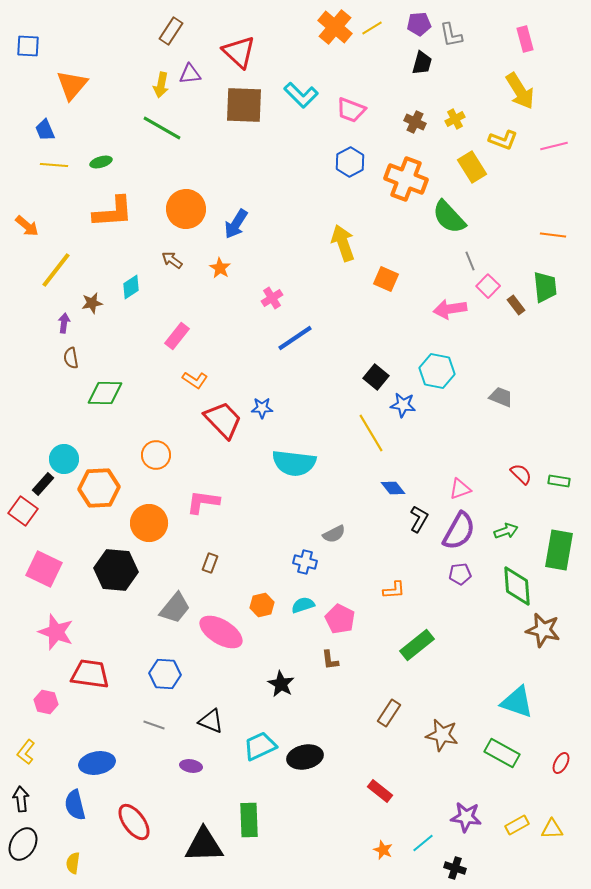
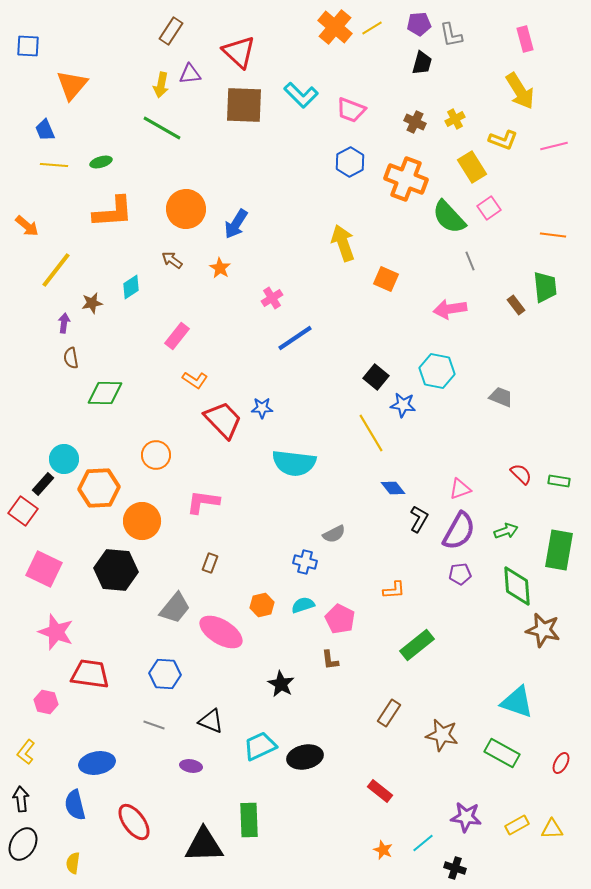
pink square at (488, 286): moved 1 px right, 78 px up; rotated 10 degrees clockwise
orange circle at (149, 523): moved 7 px left, 2 px up
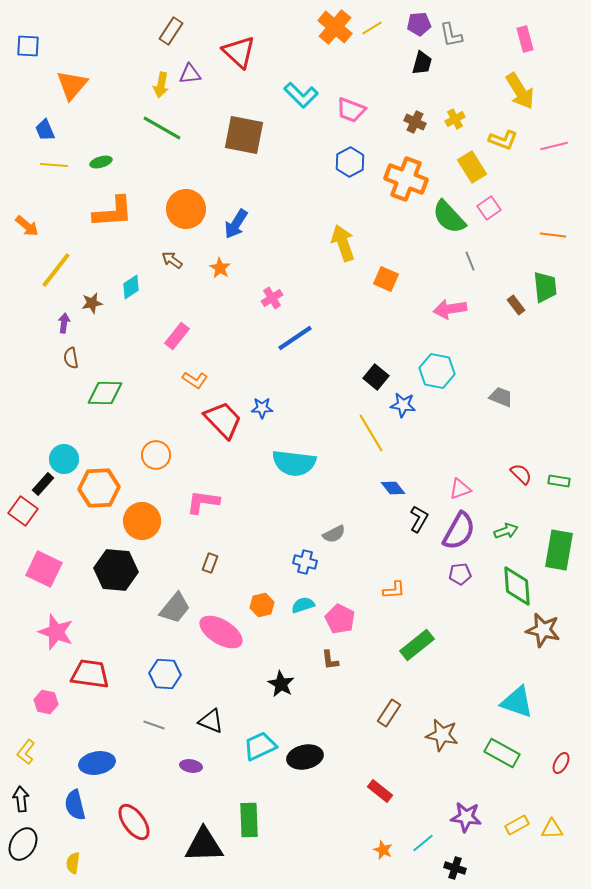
brown square at (244, 105): moved 30 px down; rotated 9 degrees clockwise
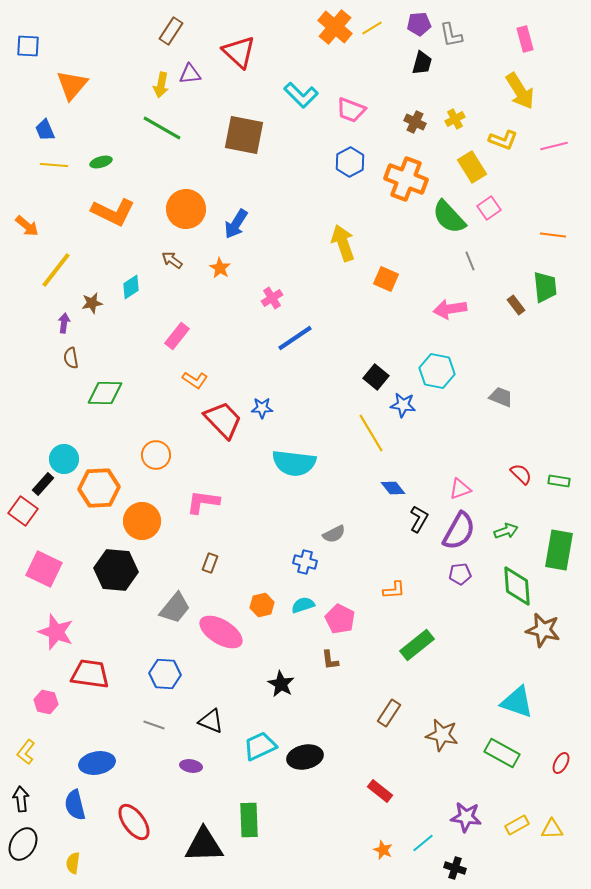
orange L-shape at (113, 212): rotated 30 degrees clockwise
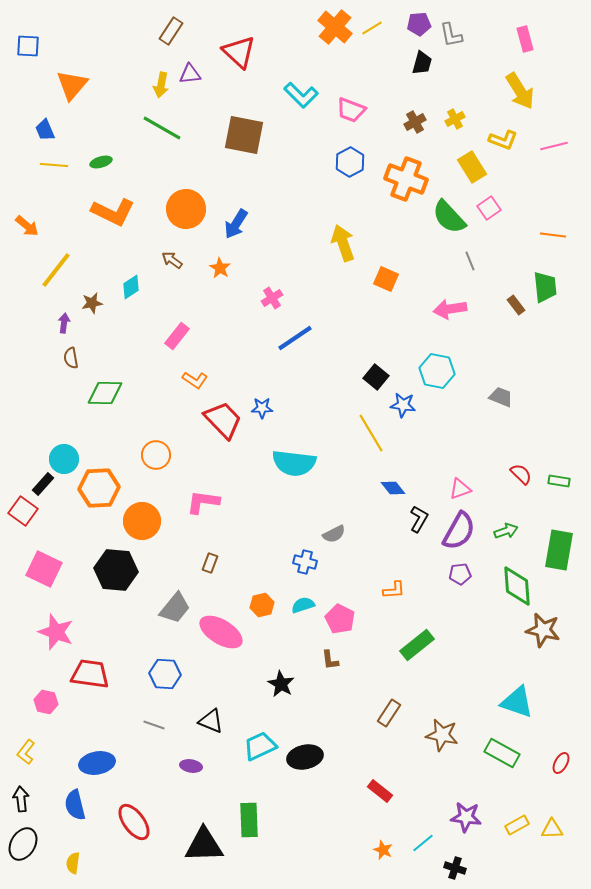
brown cross at (415, 122): rotated 35 degrees clockwise
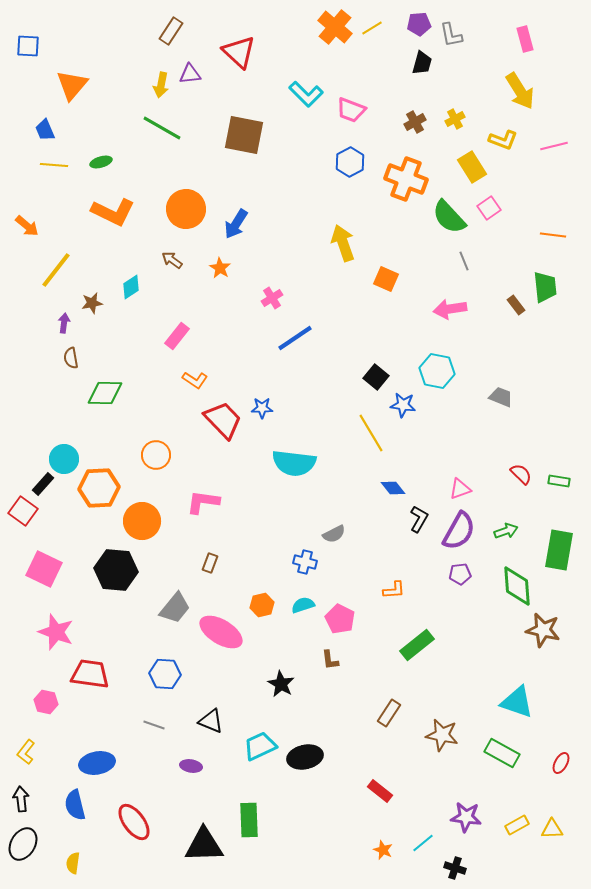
cyan L-shape at (301, 95): moved 5 px right, 1 px up
gray line at (470, 261): moved 6 px left
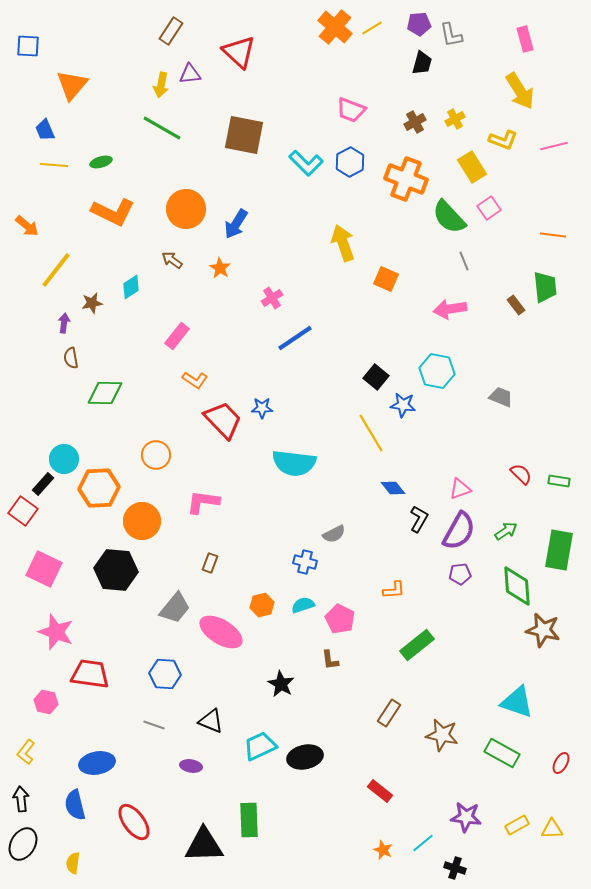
cyan L-shape at (306, 94): moved 69 px down
green arrow at (506, 531): rotated 15 degrees counterclockwise
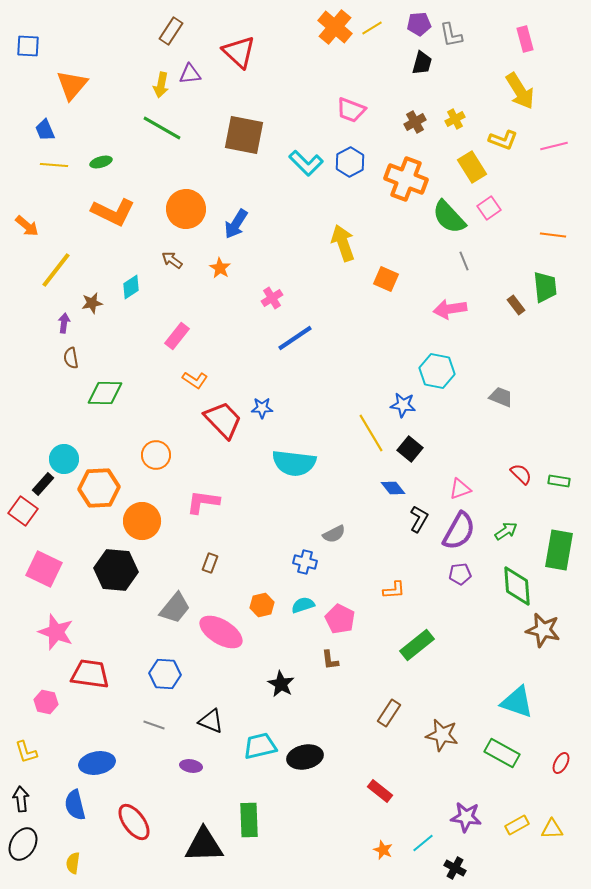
black square at (376, 377): moved 34 px right, 72 px down
cyan trapezoid at (260, 746): rotated 12 degrees clockwise
yellow L-shape at (26, 752): rotated 55 degrees counterclockwise
black cross at (455, 868): rotated 10 degrees clockwise
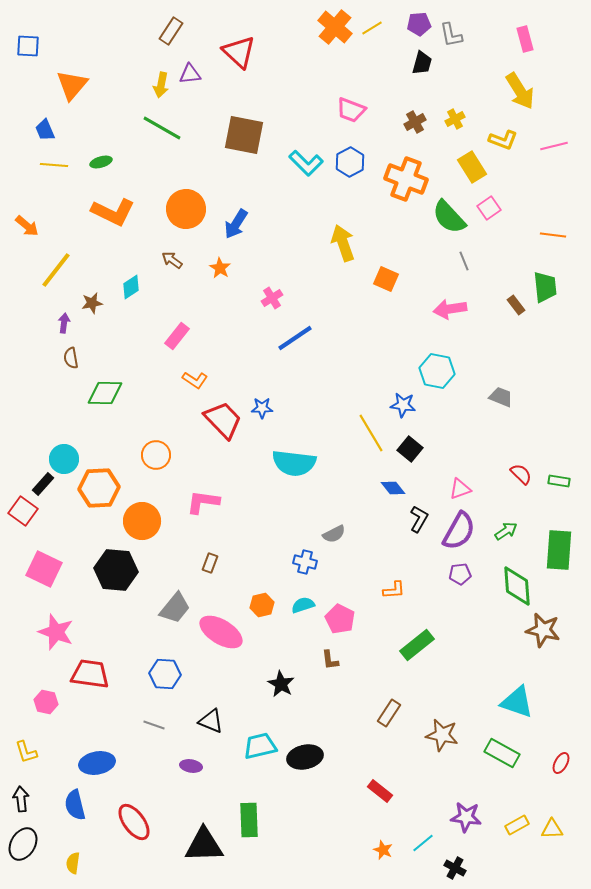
green rectangle at (559, 550): rotated 6 degrees counterclockwise
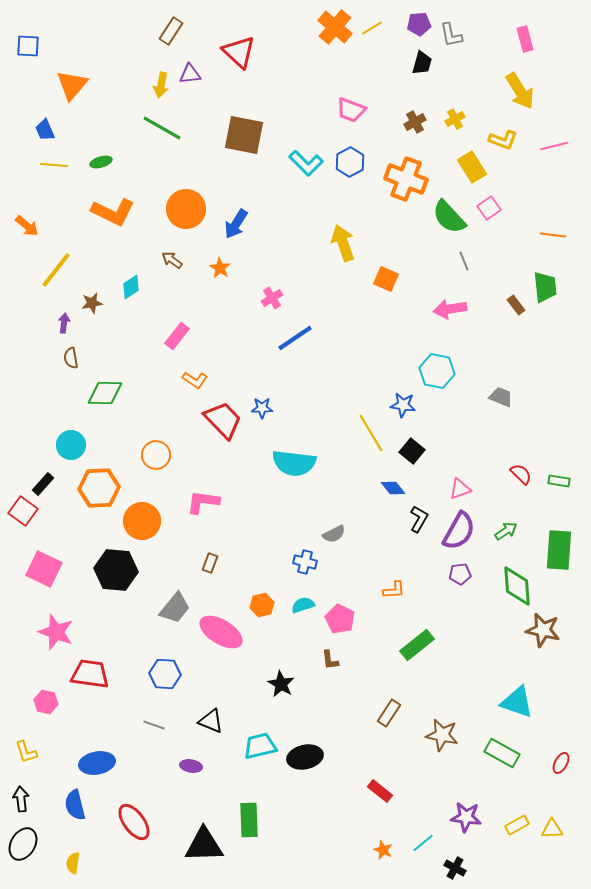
black square at (410, 449): moved 2 px right, 2 px down
cyan circle at (64, 459): moved 7 px right, 14 px up
